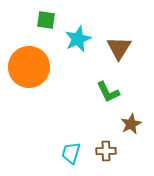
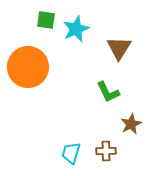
cyan star: moved 2 px left, 10 px up
orange circle: moved 1 px left
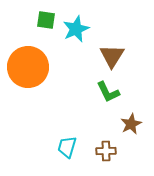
brown triangle: moved 7 px left, 8 px down
cyan trapezoid: moved 4 px left, 6 px up
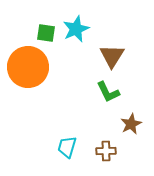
green square: moved 13 px down
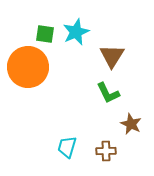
cyan star: moved 3 px down
green square: moved 1 px left, 1 px down
green L-shape: moved 1 px down
brown star: rotated 20 degrees counterclockwise
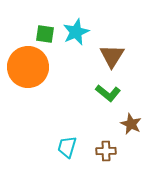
green L-shape: rotated 25 degrees counterclockwise
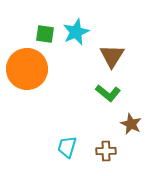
orange circle: moved 1 px left, 2 px down
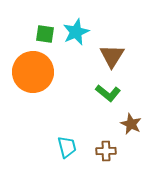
orange circle: moved 6 px right, 3 px down
cyan trapezoid: rotated 150 degrees clockwise
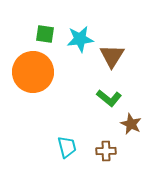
cyan star: moved 4 px right, 7 px down; rotated 16 degrees clockwise
green L-shape: moved 1 px right, 5 px down
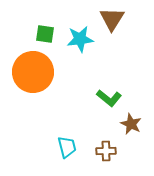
brown triangle: moved 37 px up
